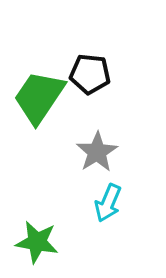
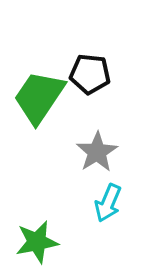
green star: rotated 21 degrees counterclockwise
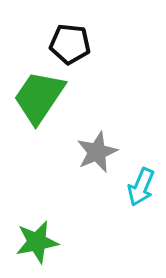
black pentagon: moved 20 px left, 30 px up
gray star: rotated 9 degrees clockwise
cyan arrow: moved 33 px right, 16 px up
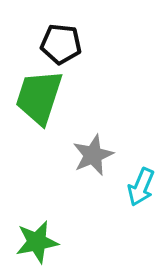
black pentagon: moved 9 px left
green trapezoid: rotated 16 degrees counterclockwise
gray star: moved 4 px left, 3 px down
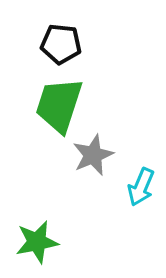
green trapezoid: moved 20 px right, 8 px down
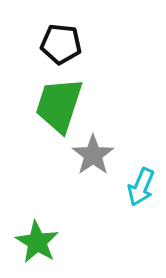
gray star: rotated 12 degrees counterclockwise
green star: rotated 30 degrees counterclockwise
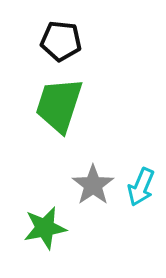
black pentagon: moved 3 px up
gray star: moved 30 px down
green star: moved 8 px right, 14 px up; rotated 30 degrees clockwise
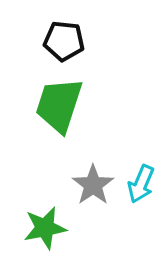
black pentagon: moved 3 px right
cyan arrow: moved 3 px up
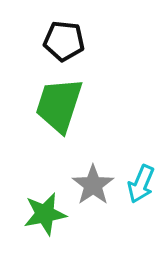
green star: moved 14 px up
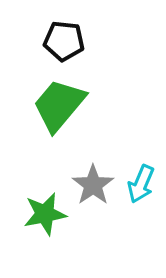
green trapezoid: rotated 22 degrees clockwise
